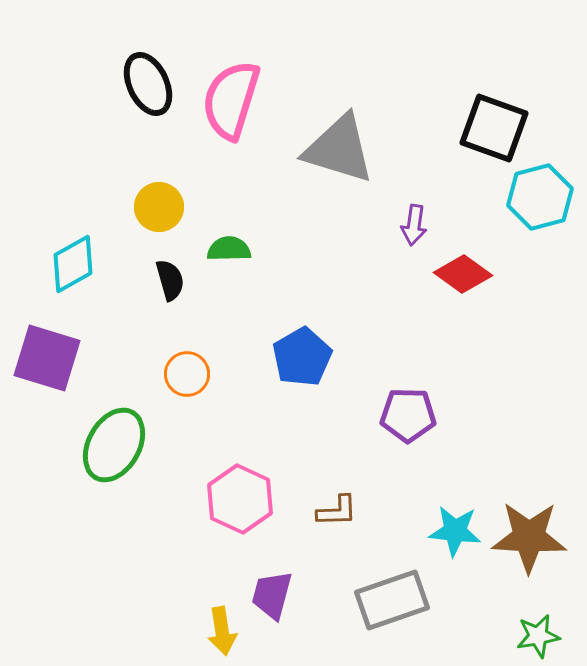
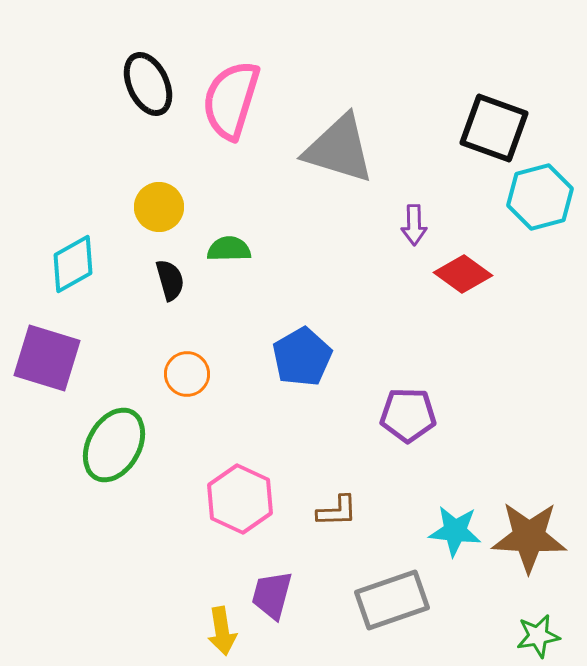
purple arrow: rotated 9 degrees counterclockwise
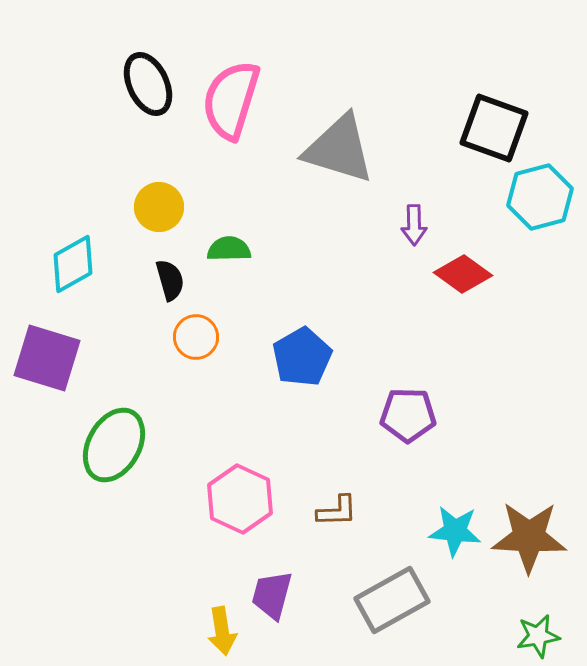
orange circle: moved 9 px right, 37 px up
gray rectangle: rotated 10 degrees counterclockwise
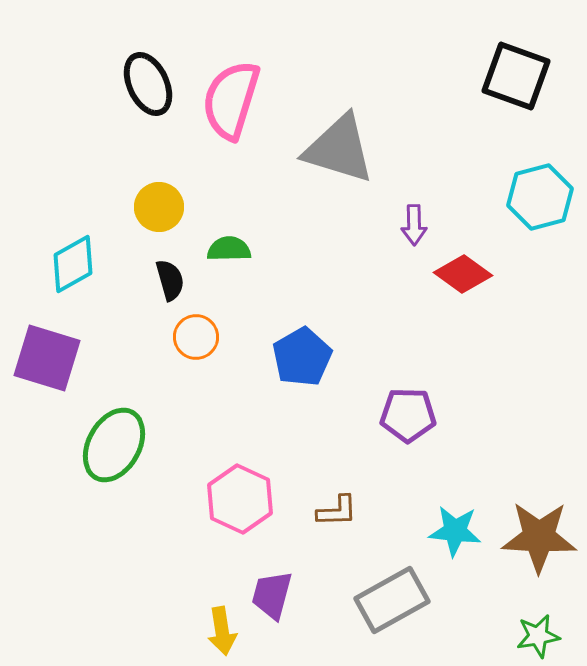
black square: moved 22 px right, 52 px up
brown star: moved 10 px right
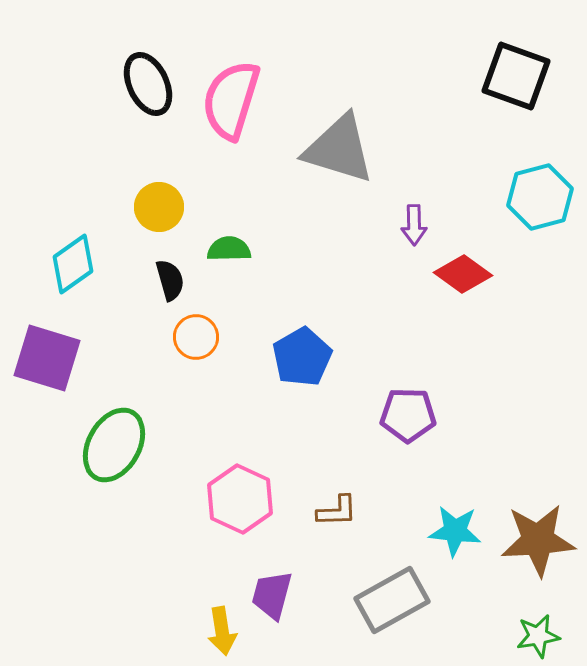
cyan diamond: rotated 6 degrees counterclockwise
brown star: moved 1 px left, 3 px down; rotated 6 degrees counterclockwise
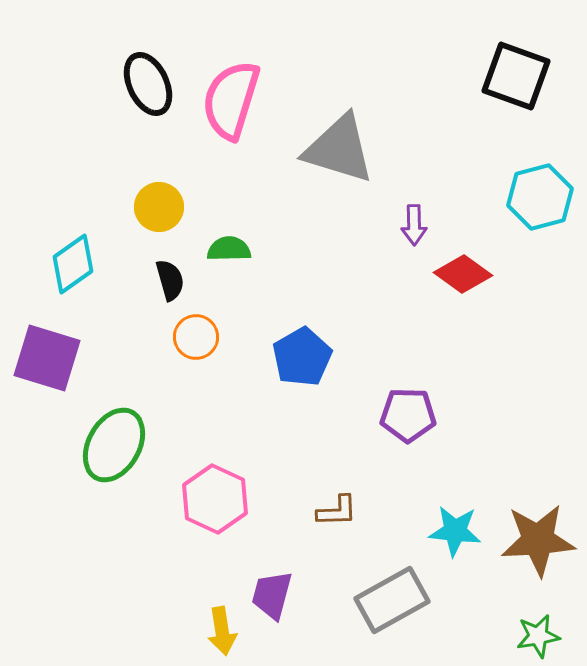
pink hexagon: moved 25 px left
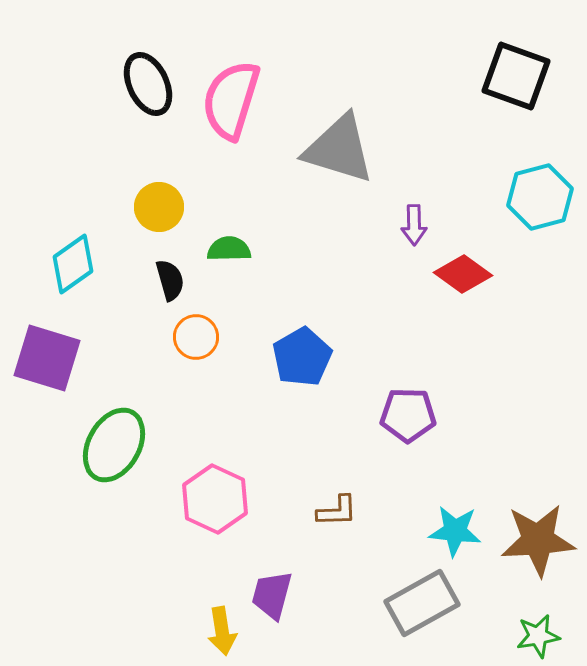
gray rectangle: moved 30 px right, 3 px down
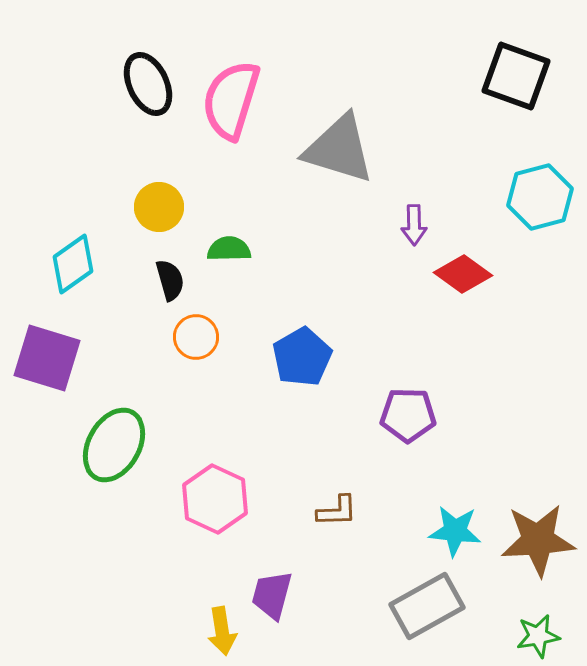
gray rectangle: moved 5 px right, 3 px down
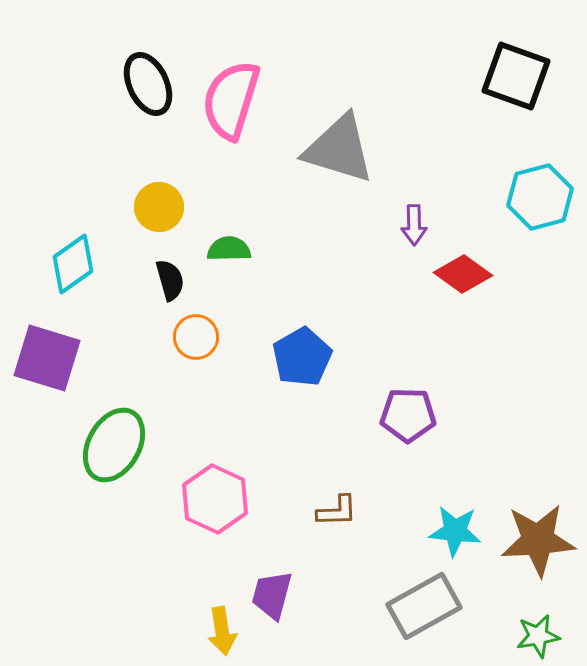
gray rectangle: moved 3 px left
